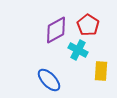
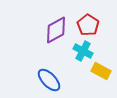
cyan cross: moved 5 px right, 1 px down
yellow rectangle: rotated 66 degrees counterclockwise
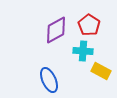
red pentagon: moved 1 px right
cyan cross: rotated 24 degrees counterclockwise
blue ellipse: rotated 20 degrees clockwise
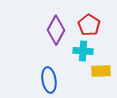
purple diamond: rotated 32 degrees counterclockwise
yellow rectangle: rotated 30 degrees counterclockwise
blue ellipse: rotated 15 degrees clockwise
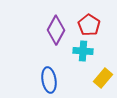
yellow rectangle: moved 2 px right, 7 px down; rotated 48 degrees counterclockwise
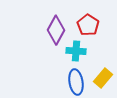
red pentagon: moved 1 px left
cyan cross: moved 7 px left
blue ellipse: moved 27 px right, 2 px down
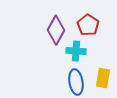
yellow rectangle: rotated 30 degrees counterclockwise
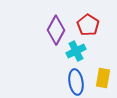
cyan cross: rotated 30 degrees counterclockwise
